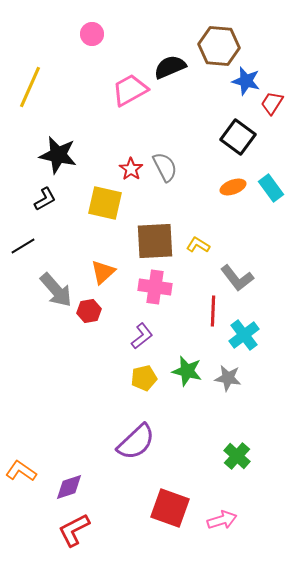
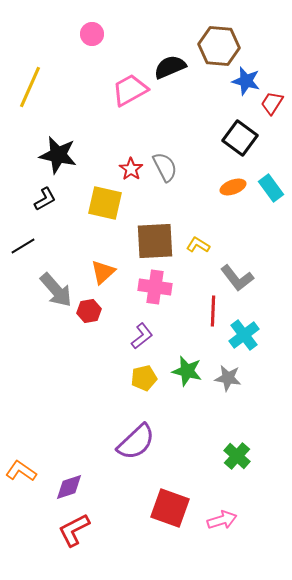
black square: moved 2 px right, 1 px down
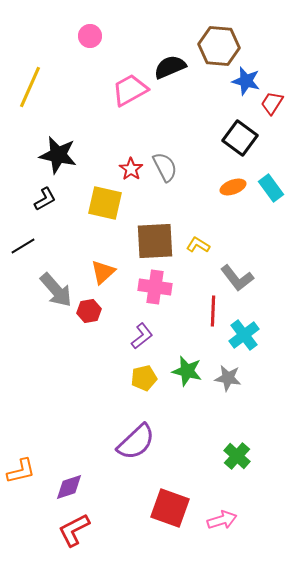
pink circle: moved 2 px left, 2 px down
orange L-shape: rotated 132 degrees clockwise
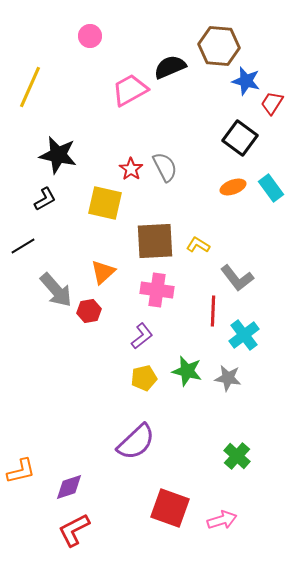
pink cross: moved 2 px right, 3 px down
